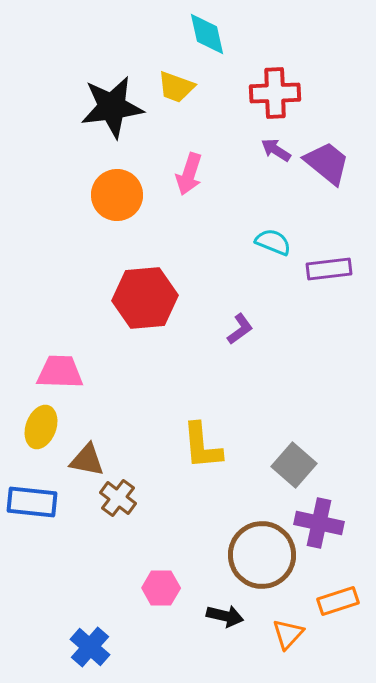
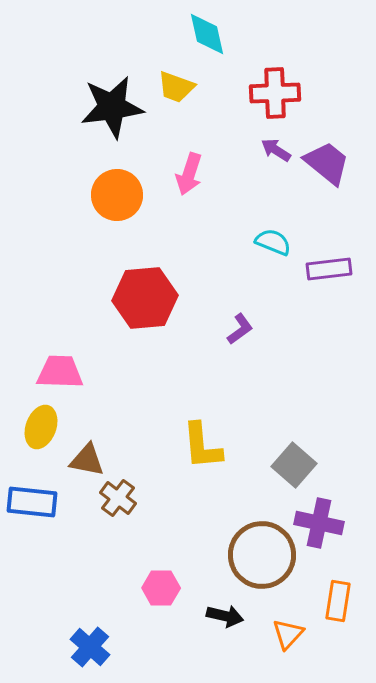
orange rectangle: rotated 63 degrees counterclockwise
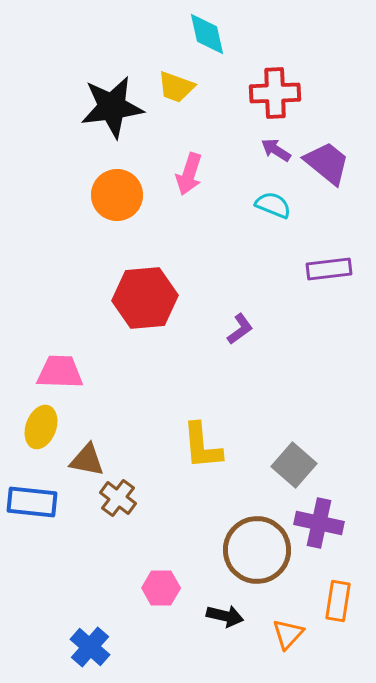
cyan semicircle: moved 37 px up
brown circle: moved 5 px left, 5 px up
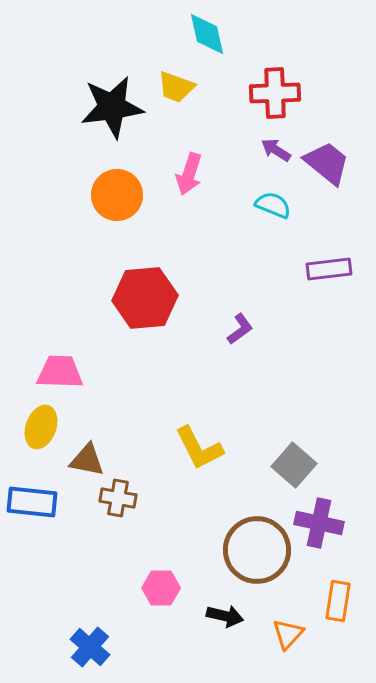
yellow L-shape: moved 3 px left, 2 px down; rotated 22 degrees counterclockwise
brown cross: rotated 27 degrees counterclockwise
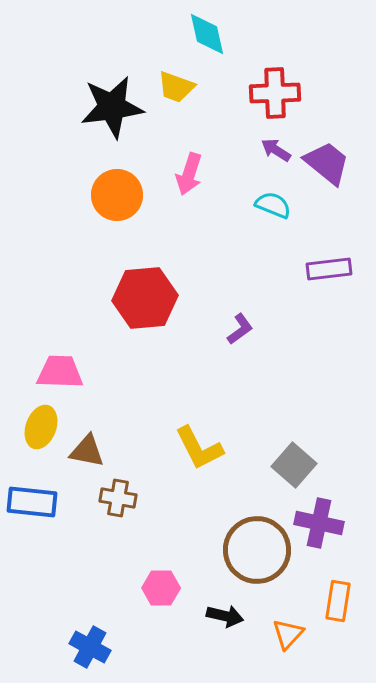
brown triangle: moved 9 px up
blue cross: rotated 12 degrees counterclockwise
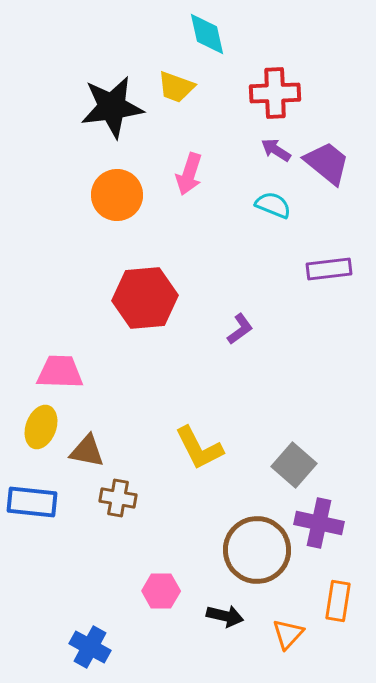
pink hexagon: moved 3 px down
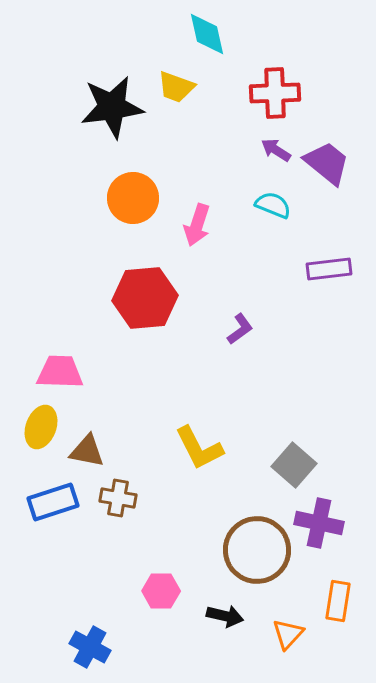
pink arrow: moved 8 px right, 51 px down
orange circle: moved 16 px right, 3 px down
blue rectangle: moved 21 px right; rotated 24 degrees counterclockwise
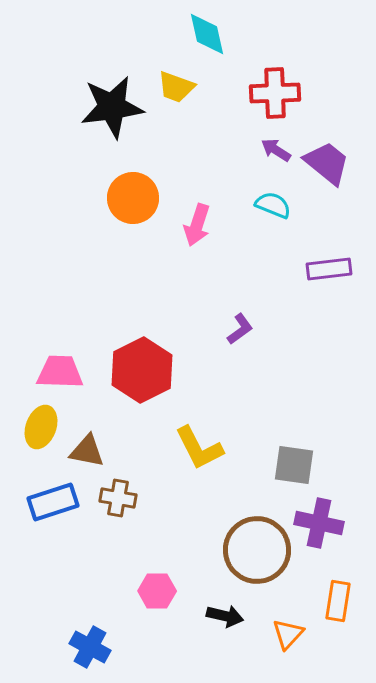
red hexagon: moved 3 px left, 72 px down; rotated 22 degrees counterclockwise
gray square: rotated 33 degrees counterclockwise
pink hexagon: moved 4 px left
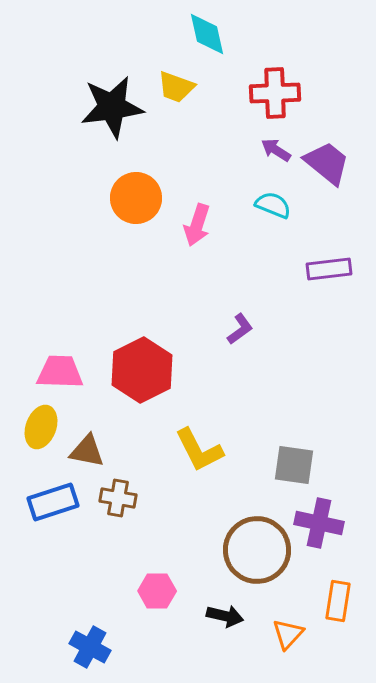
orange circle: moved 3 px right
yellow L-shape: moved 2 px down
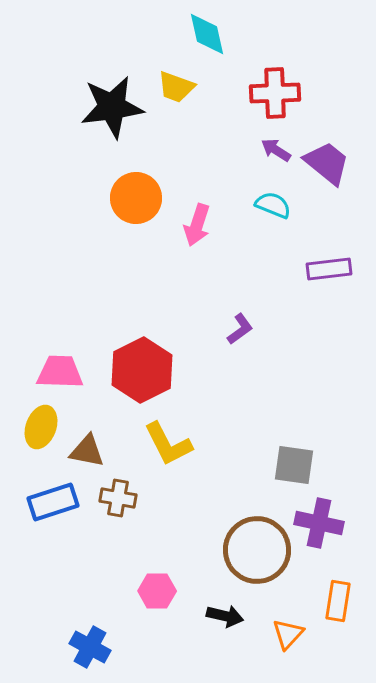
yellow L-shape: moved 31 px left, 6 px up
